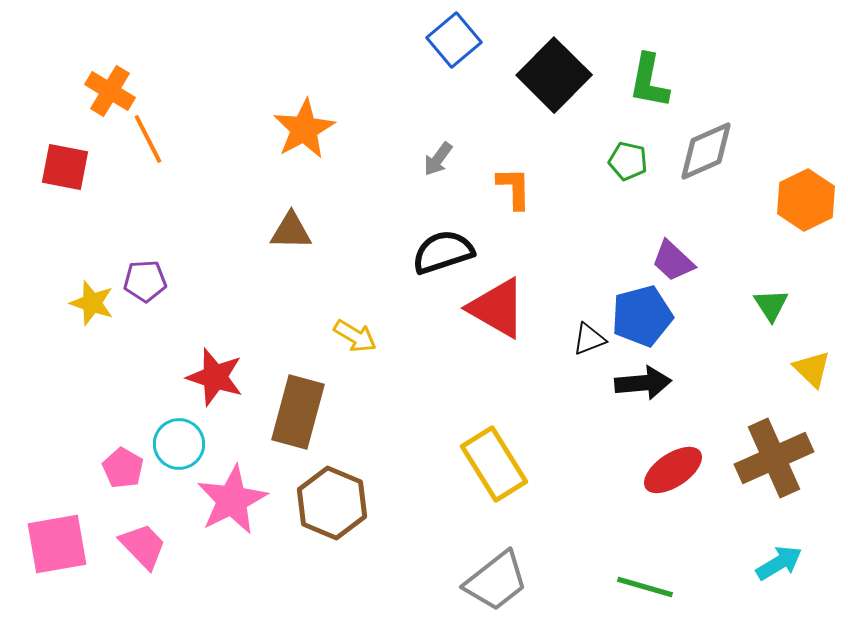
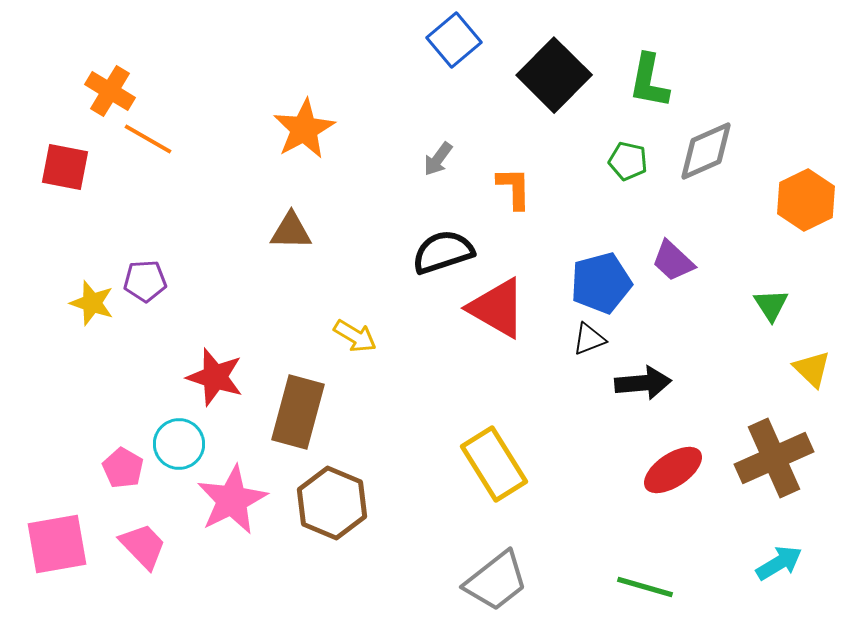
orange line: rotated 33 degrees counterclockwise
blue pentagon: moved 41 px left, 33 px up
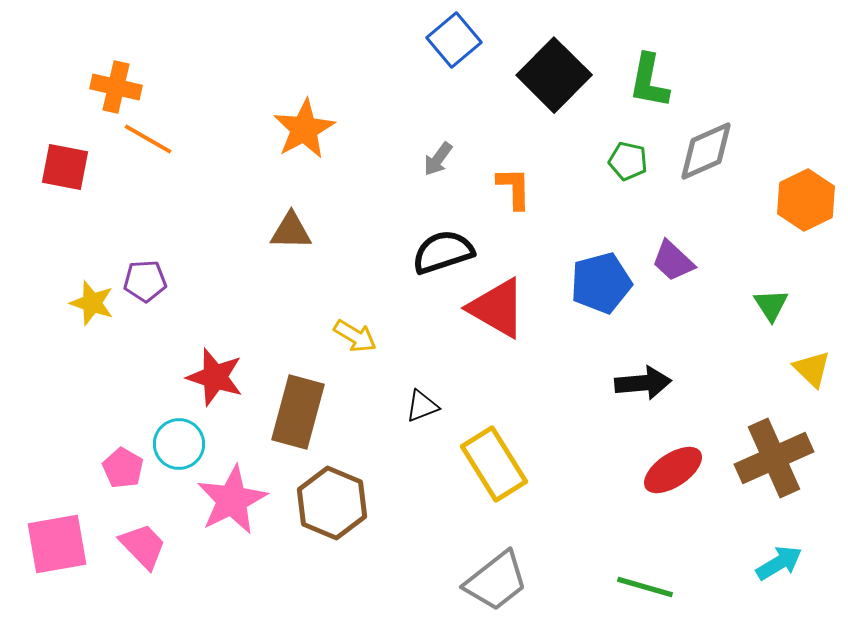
orange cross: moved 6 px right, 4 px up; rotated 18 degrees counterclockwise
black triangle: moved 167 px left, 67 px down
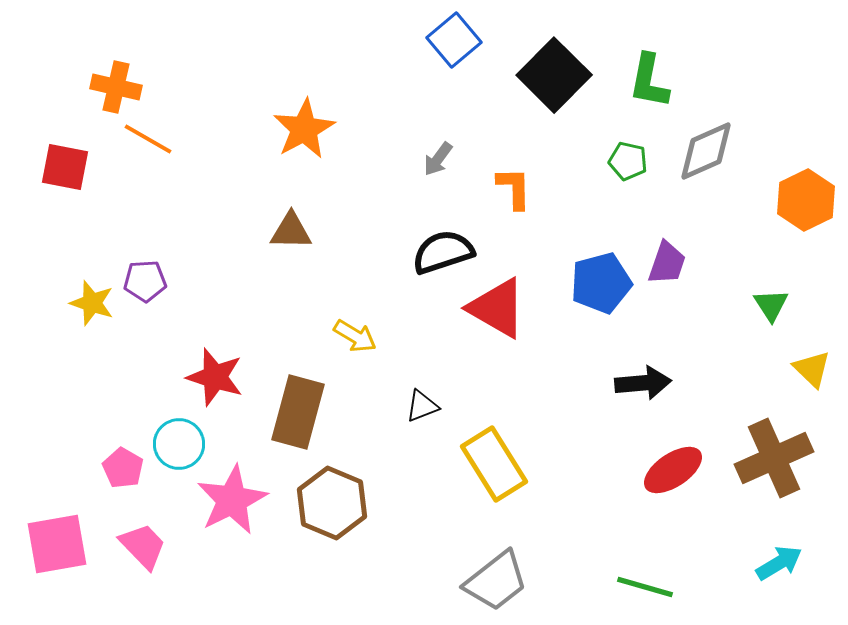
purple trapezoid: moved 6 px left, 2 px down; rotated 114 degrees counterclockwise
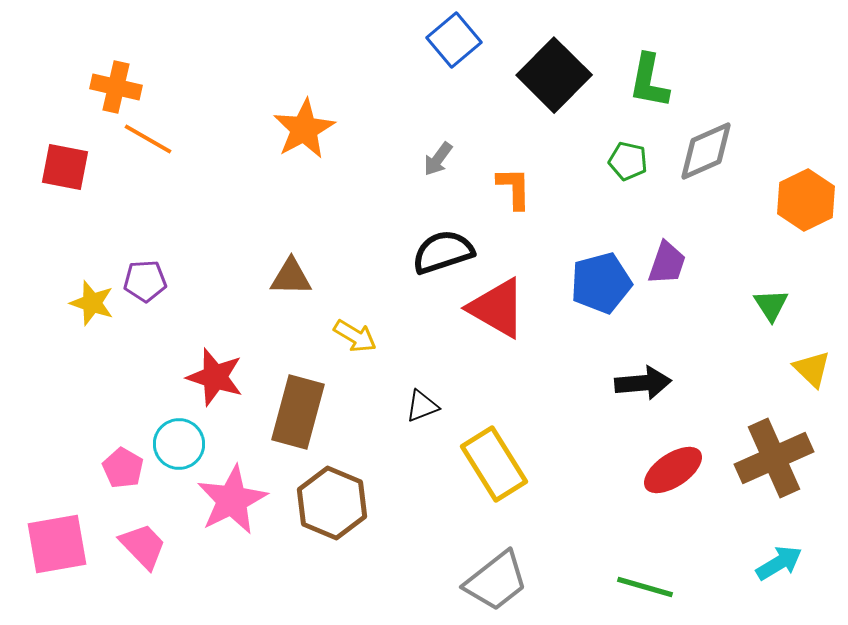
brown triangle: moved 46 px down
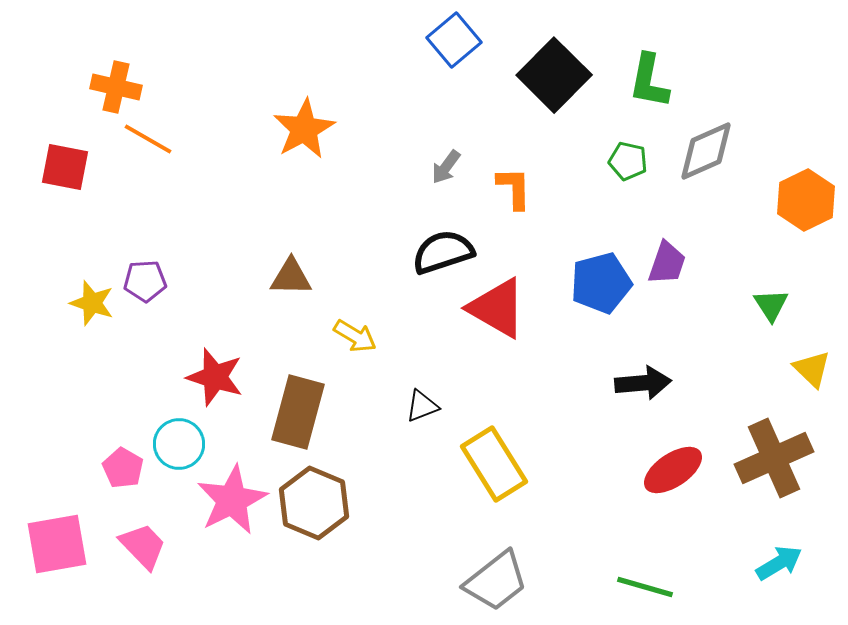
gray arrow: moved 8 px right, 8 px down
brown hexagon: moved 18 px left
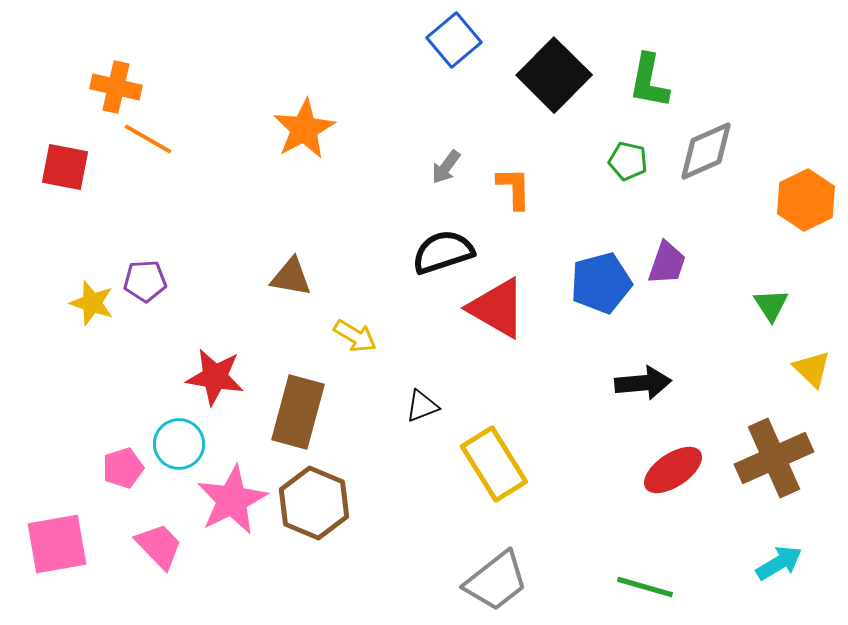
brown triangle: rotated 9 degrees clockwise
red star: rotated 8 degrees counterclockwise
pink pentagon: rotated 24 degrees clockwise
pink trapezoid: moved 16 px right
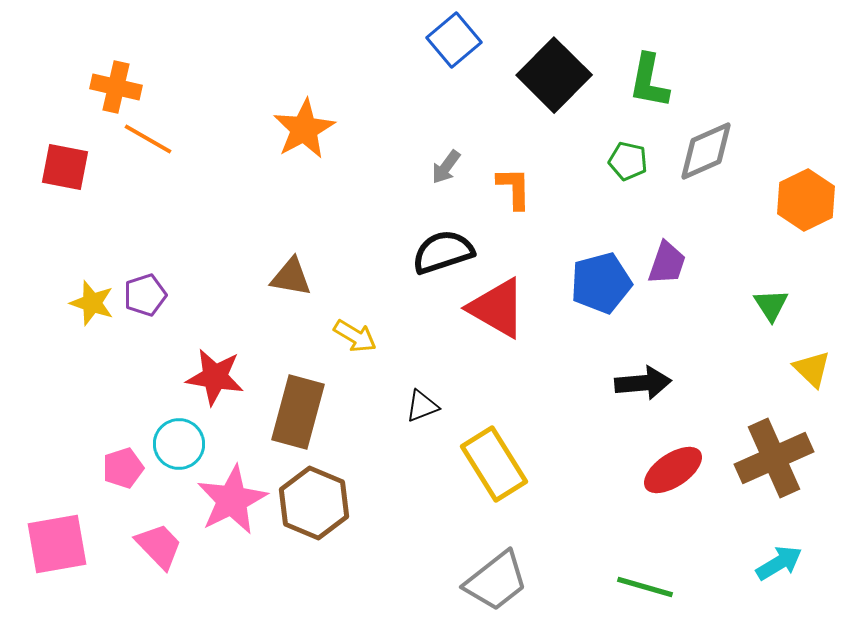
purple pentagon: moved 14 px down; rotated 15 degrees counterclockwise
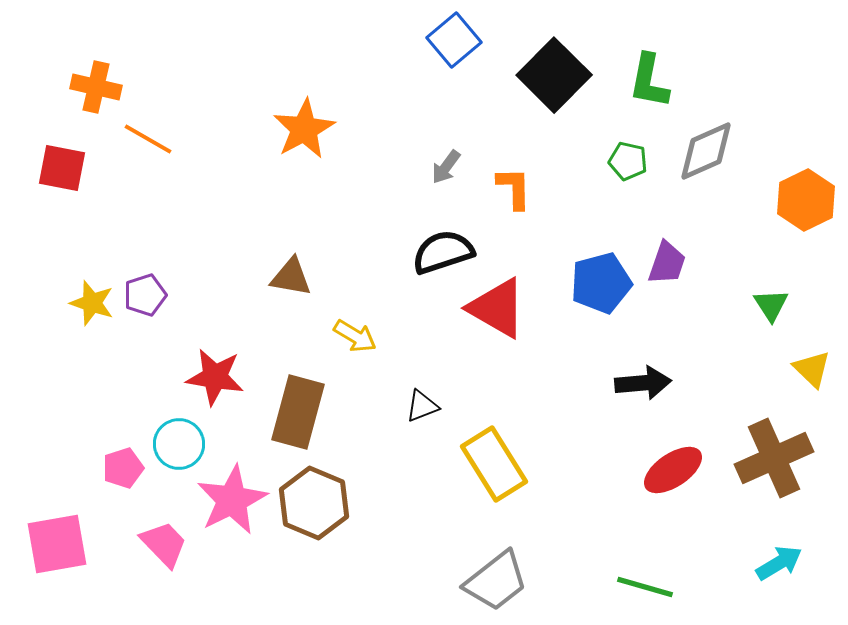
orange cross: moved 20 px left
red square: moved 3 px left, 1 px down
pink trapezoid: moved 5 px right, 2 px up
